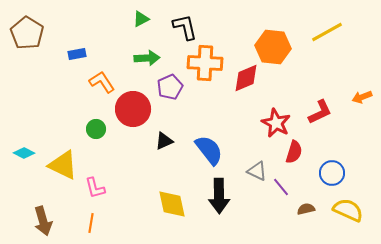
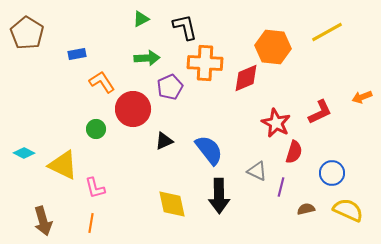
purple line: rotated 54 degrees clockwise
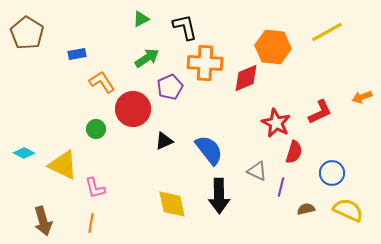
green arrow: rotated 30 degrees counterclockwise
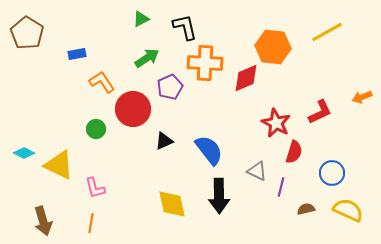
yellow triangle: moved 4 px left
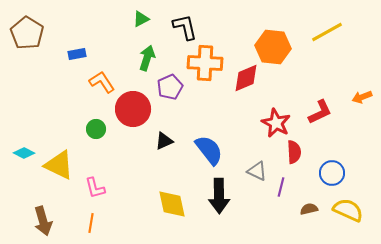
green arrow: rotated 40 degrees counterclockwise
red semicircle: rotated 20 degrees counterclockwise
brown semicircle: moved 3 px right
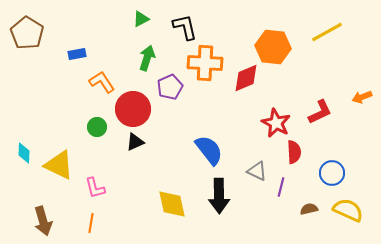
green circle: moved 1 px right, 2 px up
black triangle: moved 29 px left, 1 px down
cyan diamond: rotated 65 degrees clockwise
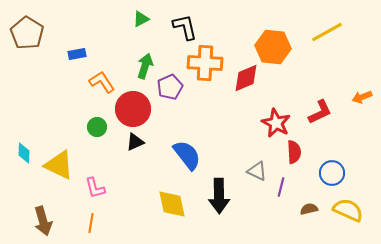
green arrow: moved 2 px left, 8 px down
blue semicircle: moved 22 px left, 5 px down
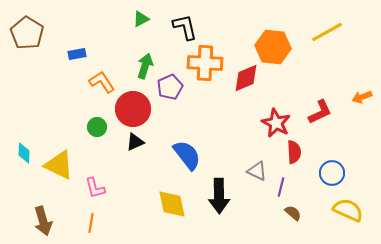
brown semicircle: moved 16 px left, 4 px down; rotated 54 degrees clockwise
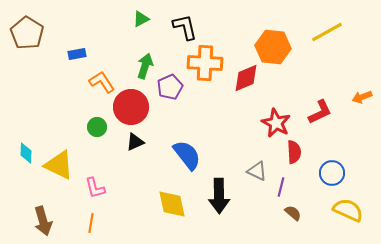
red circle: moved 2 px left, 2 px up
cyan diamond: moved 2 px right
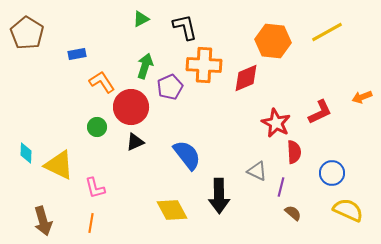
orange hexagon: moved 6 px up
orange cross: moved 1 px left, 2 px down
yellow diamond: moved 6 px down; rotated 16 degrees counterclockwise
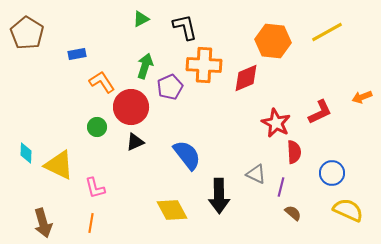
gray triangle: moved 1 px left, 3 px down
brown arrow: moved 2 px down
